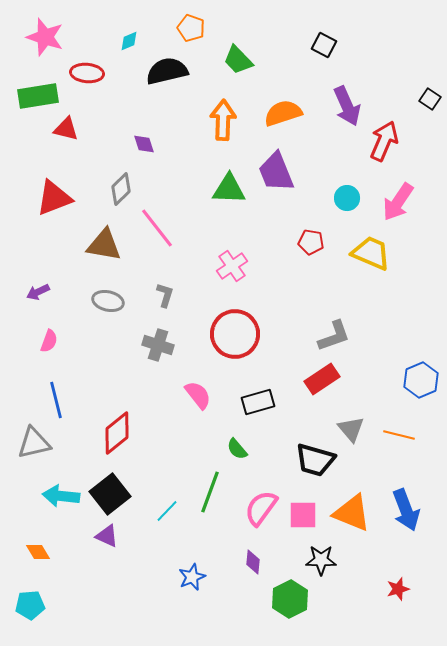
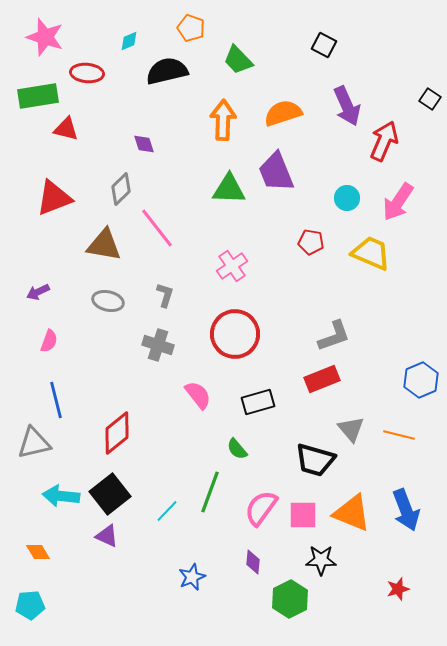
red rectangle at (322, 379): rotated 12 degrees clockwise
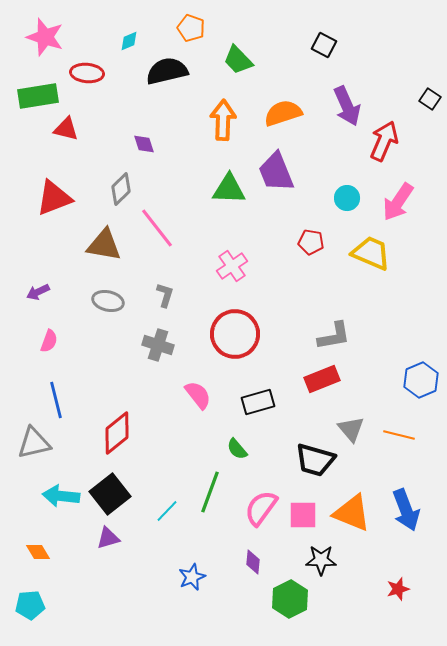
gray L-shape at (334, 336): rotated 9 degrees clockwise
purple triangle at (107, 536): moved 1 px right, 2 px down; rotated 40 degrees counterclockwise
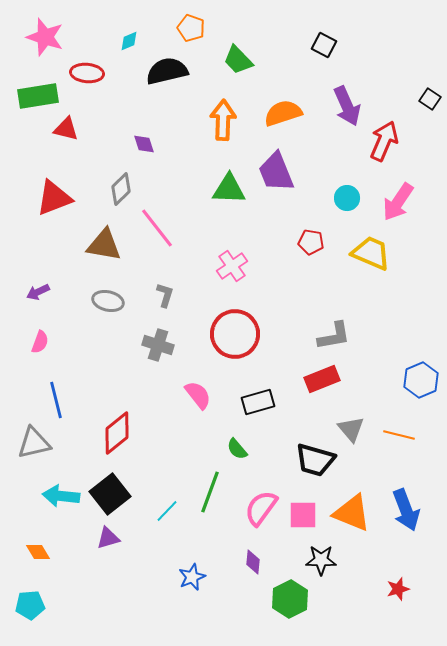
pink semicircle at (49, 341): moved 9 px left, 1 px down
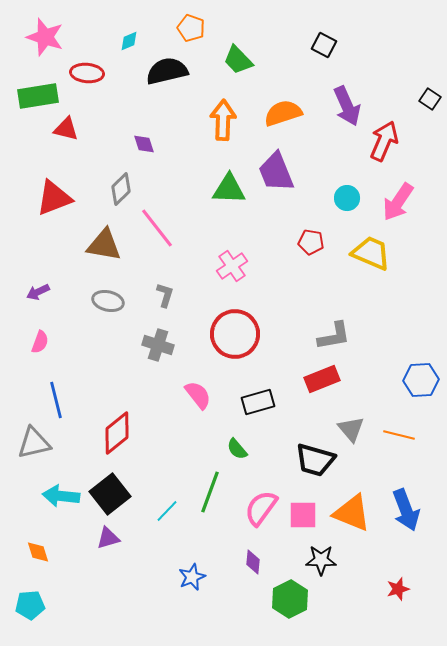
blue hexagon at (421, 380): rotated 20 degrees clockwise
orange diamond at (38, 552): rotated 15 degrees clockwise
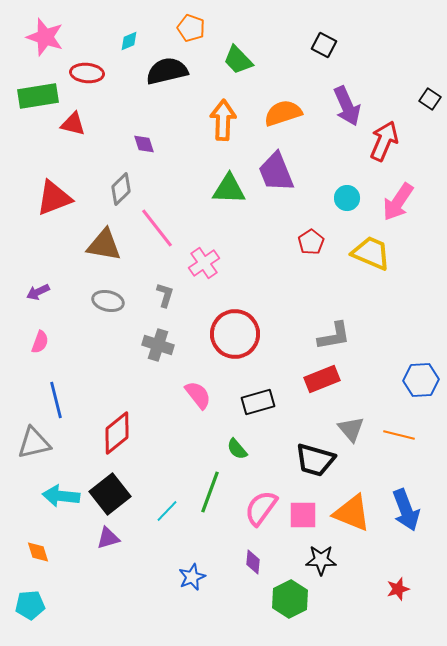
red triangle at (66, 129): moved 7 px right, 5 px up
red pentagon at (311, 242): rotated 30 degrees clockwise
pink cross at (232, 266): moved 28 px left, 3 px up
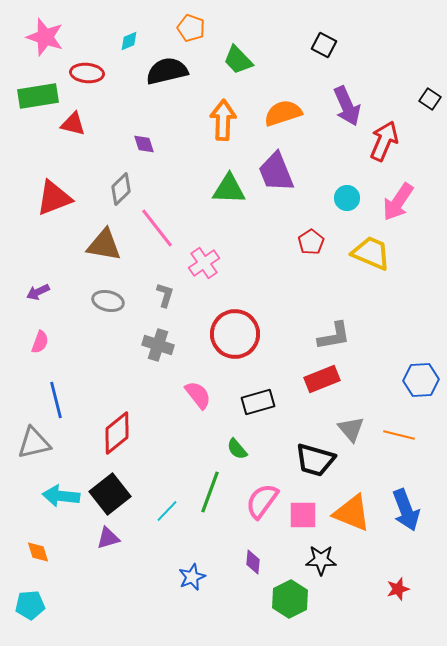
pink semicircle at (261, 508): moved 1 px right, 7 px up
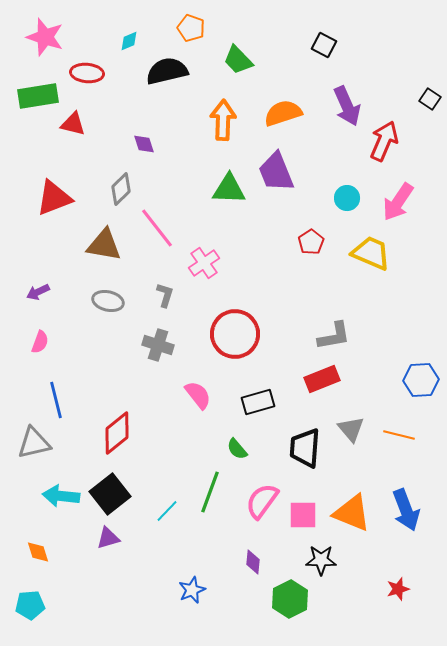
black trapezoid at (315, 460): moved 10 px left, 12 px up; rotated 78 degrees clockwise
blue star at (192, 577): moved 13 px down
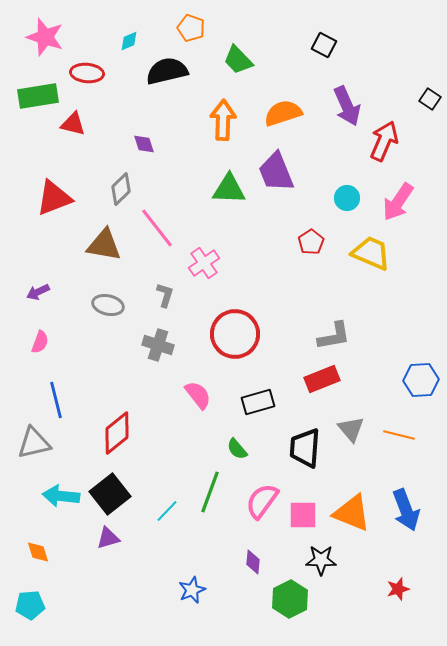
gray ellipse at (108, 301): moved 4 px down
